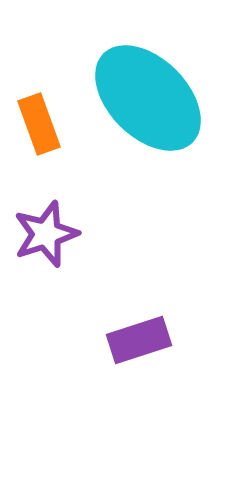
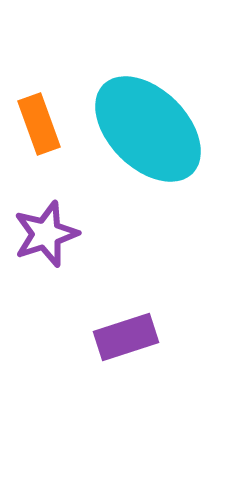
cyan ellipse: moved 31 px down
purple rectangle: moved 13 px left, 3 px up
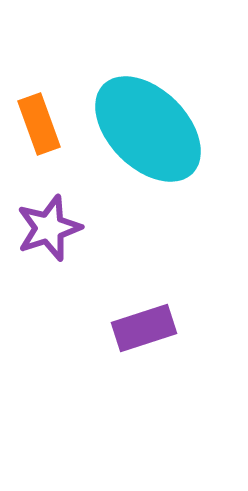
purple star: moved 3 px right, 6 px up
purple rectangle: moved 18 px right, 9 px up
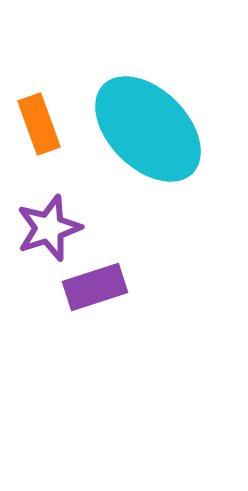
purple rectangle: moved 49 px left, 41 px up
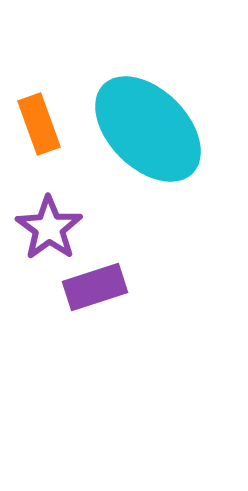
purple star: rotated 18 degrees counterclockwise
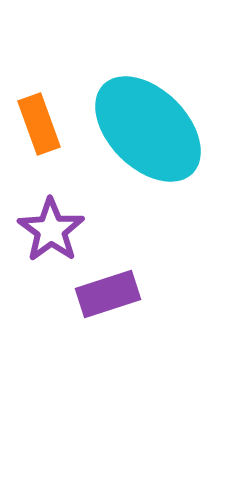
purple star: moved 2 px right, 2 px down
purple rectangle: moved 13 px right, 7 px down
